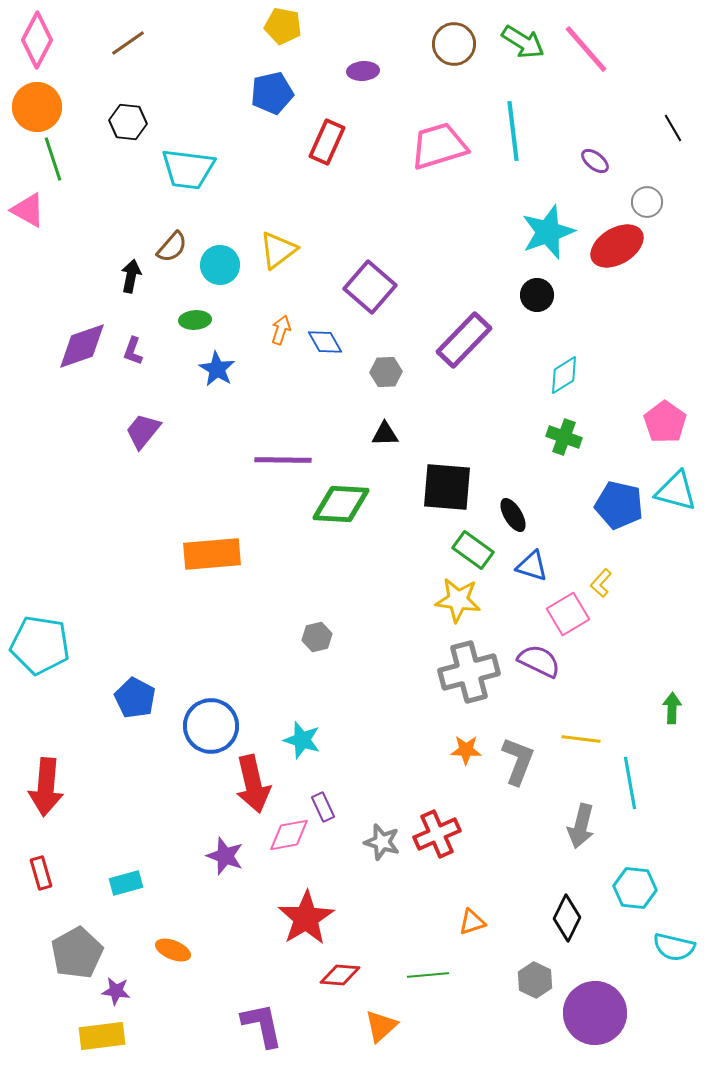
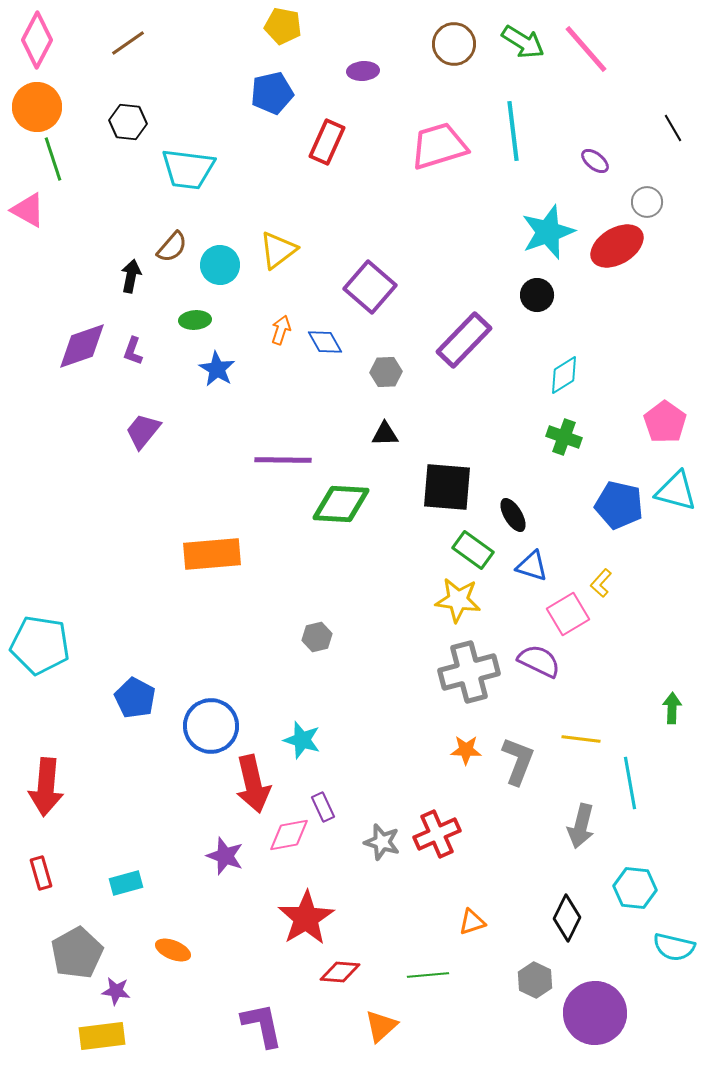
red diamond at (340, 975): moved 3 px up
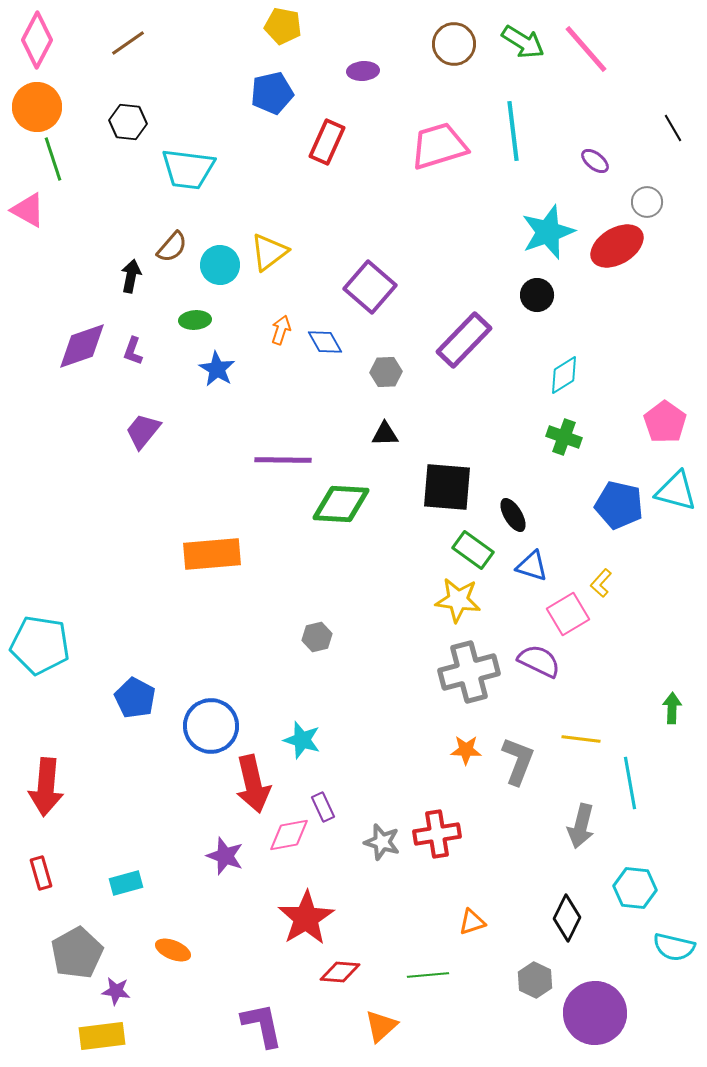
yellow triangle at (278, 250): moved 9 px left, 2 px down
red cross at (437, 834): rotated 15 degrees clockwise
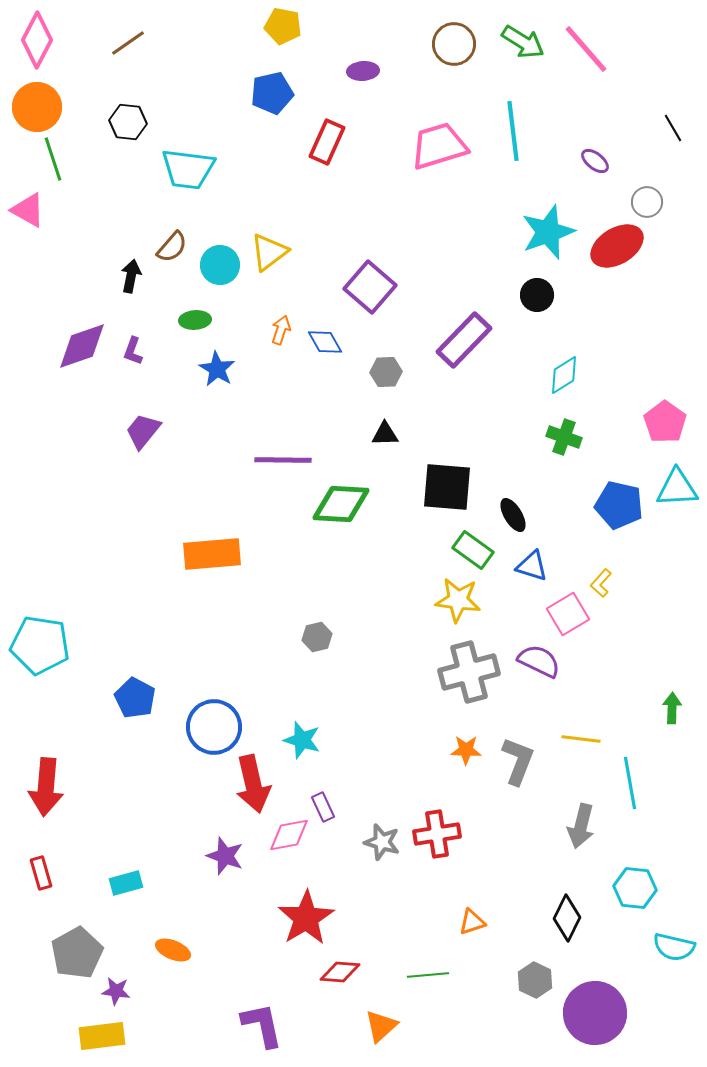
cyan triangle at (676, 491): moved 1 px right, 3 px up; rotated 18 degrees counterclockwise
blue circle at (211, 726): moved 3 px right, 1 px down
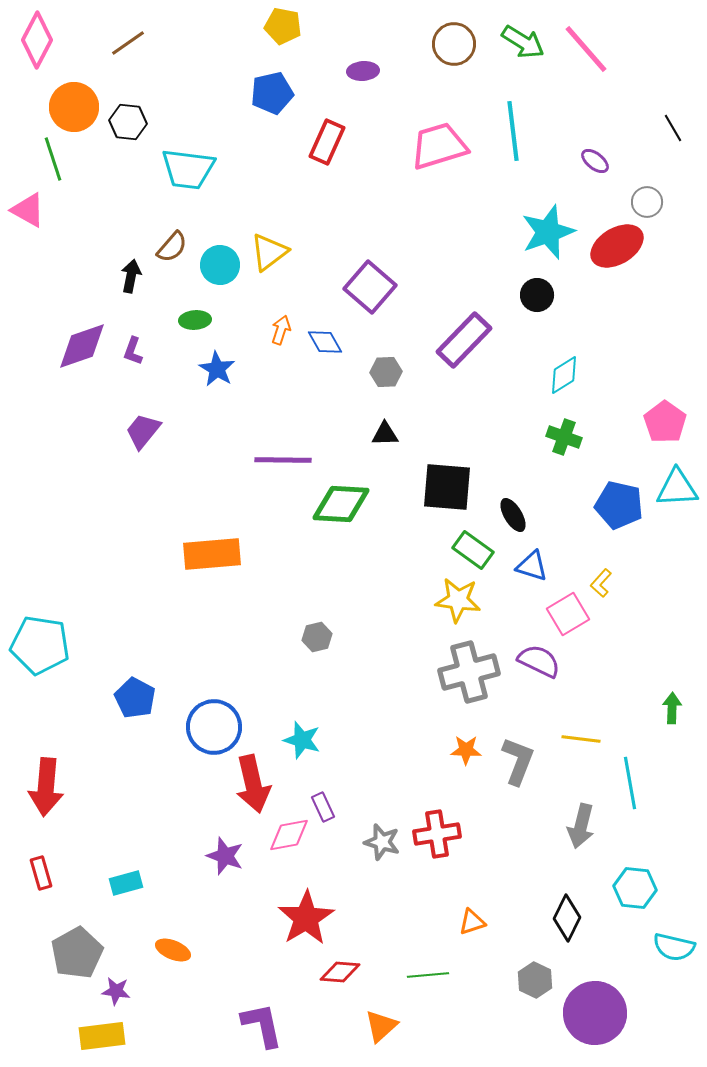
orange circle at (37, 107): moved 37 px right
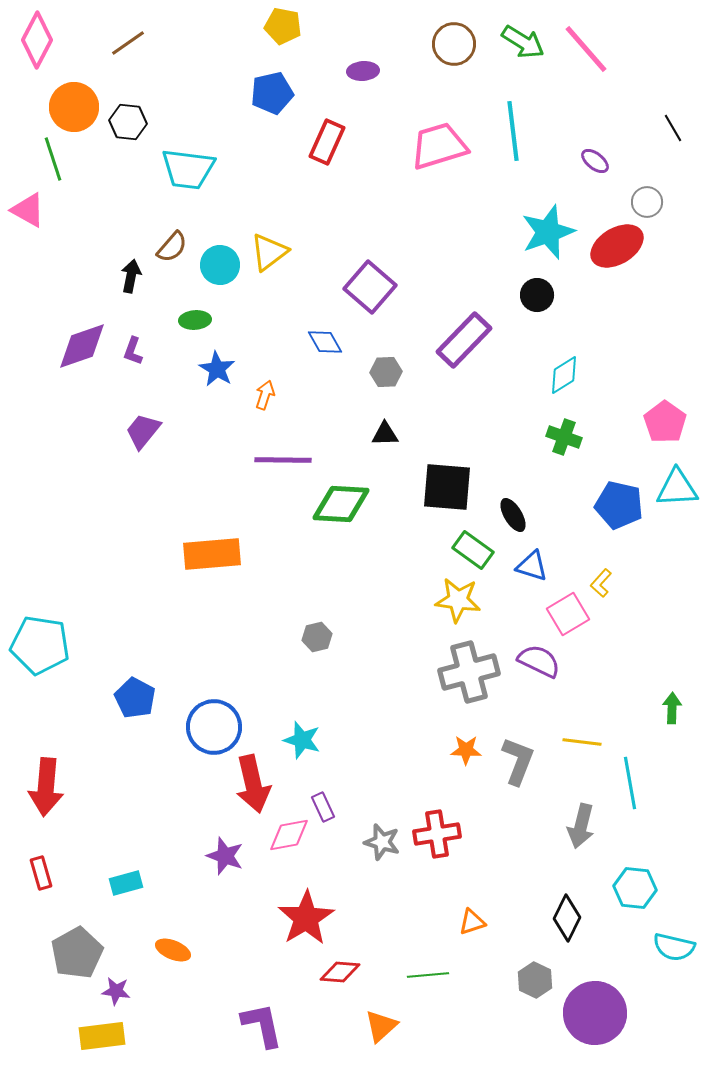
orange arrow at (281, 330): moved 16 px left, 65 px down
yellow line at (581, 739): moved 1 px right, 3 px down
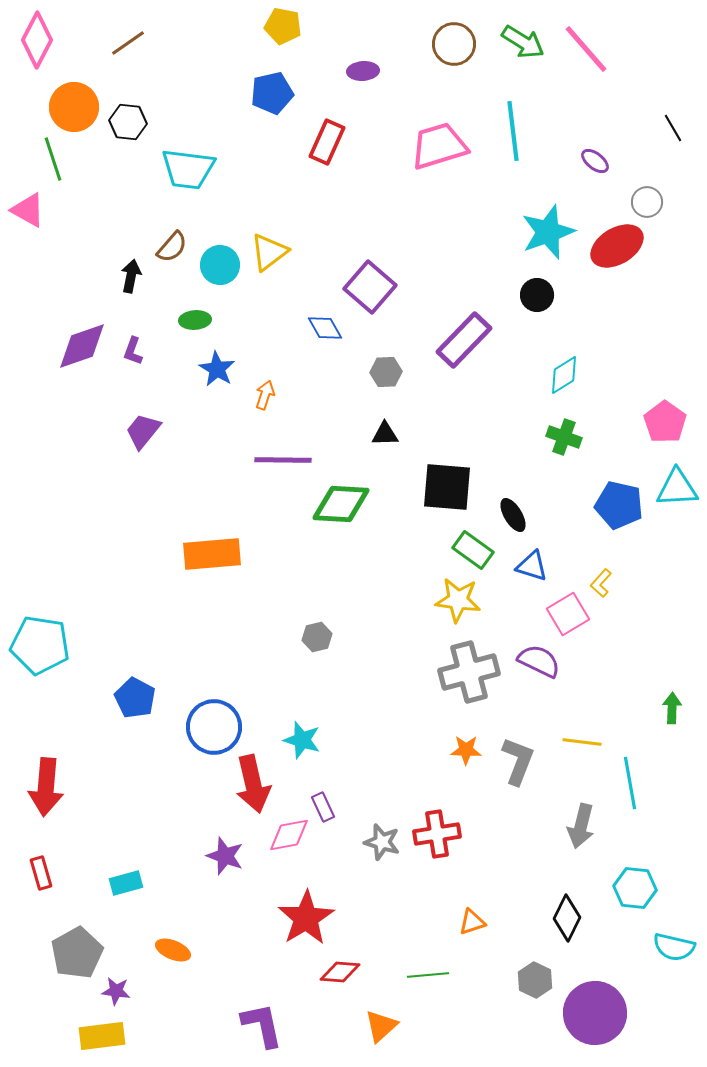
blue diamond at (325, 342): moved 14 px up
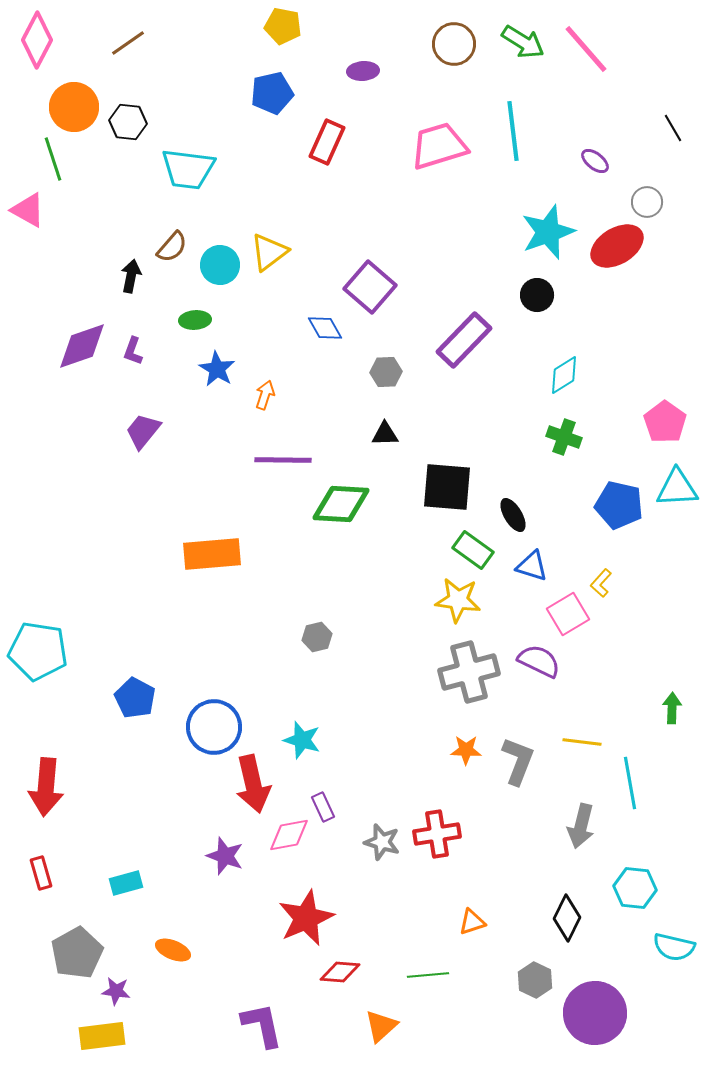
cyan pentagon at (40, 645): moved 2 px left, 6 px down
red star at (306, 918): rotated 8 degrees clockwise
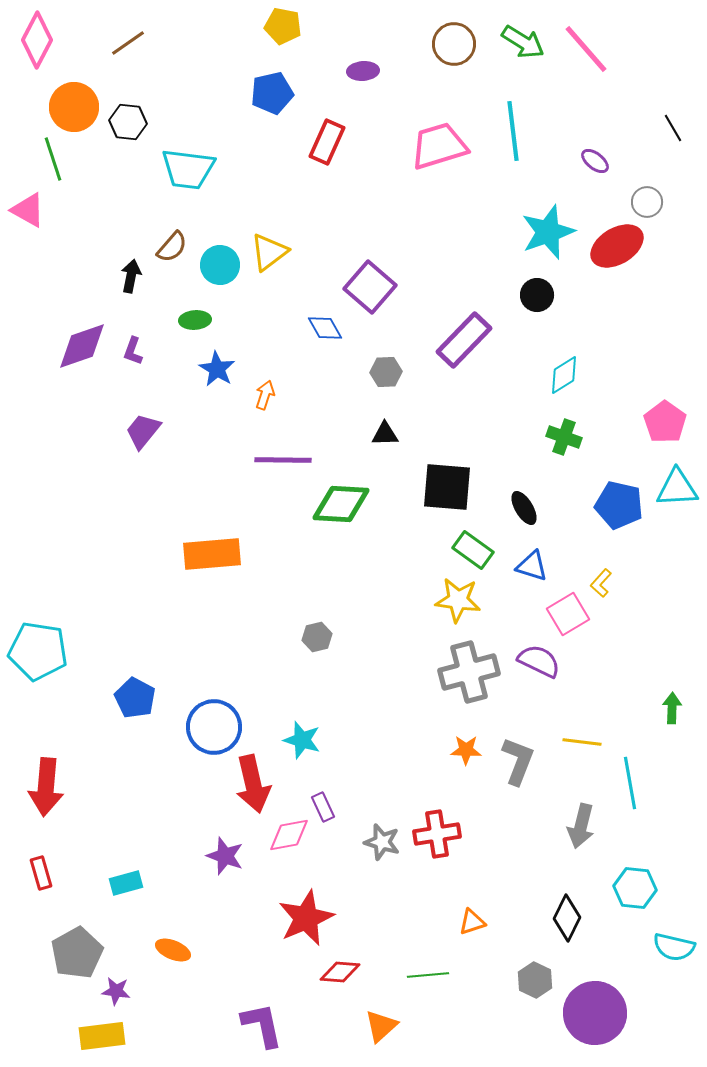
black ellipse at (513, 515): moved 11 px right, 7 px up
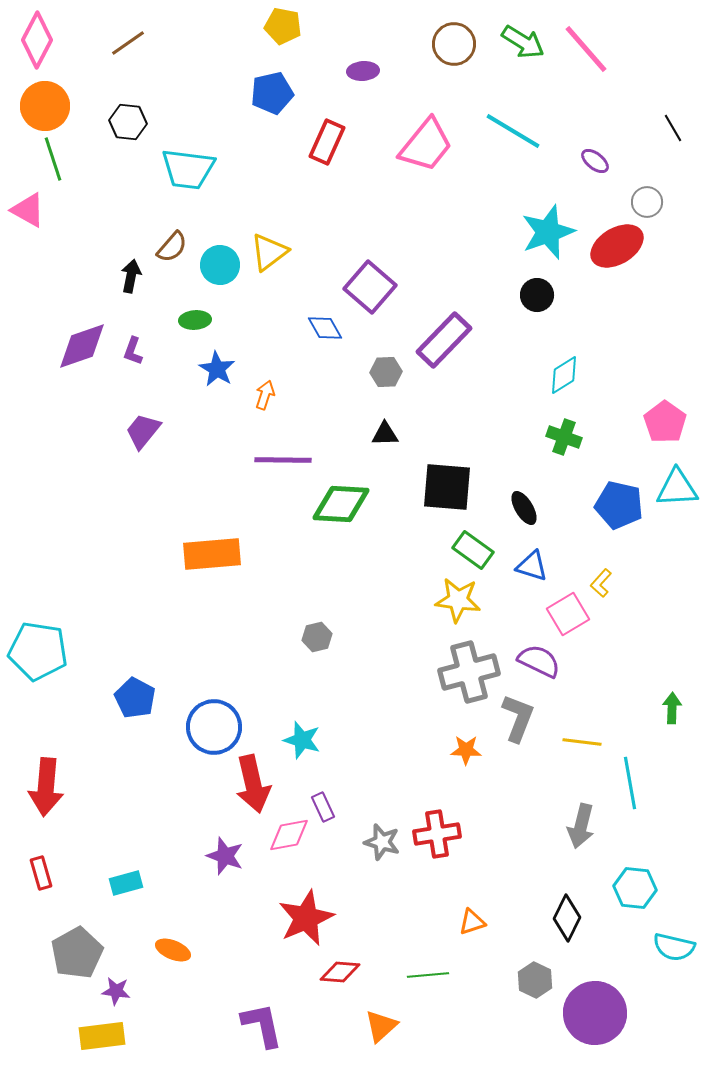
orange circle at (74, 107): moved 29 px left, 1 px up
cyan line at (513, 131): rotated 52 degrees counterclockwise
pink trapezoid at (439, 146): moved 13 px left, 1 px up; rotated 146 degrees clockwise
purple rectangle at (464, 340): moved 20 px left
gray L-shape at (518, 761): moved 43 px up
